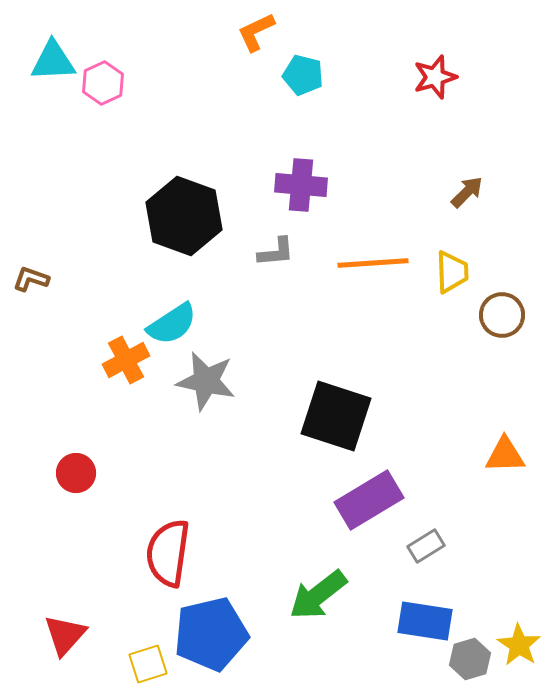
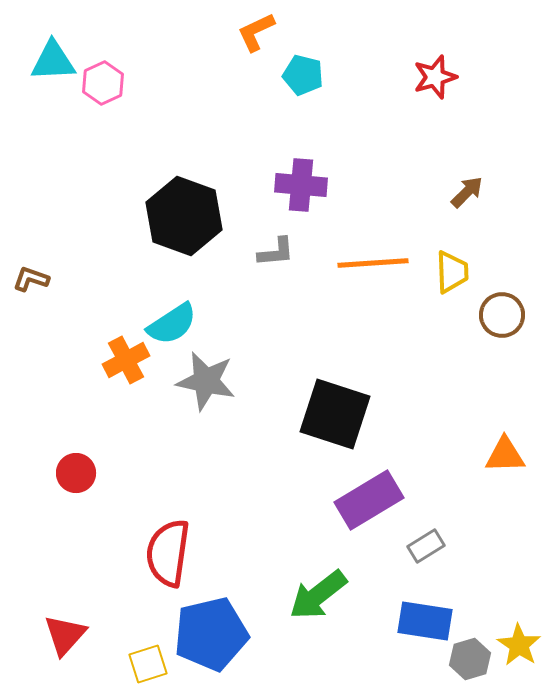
black square: moved 1 px left, 2 px up
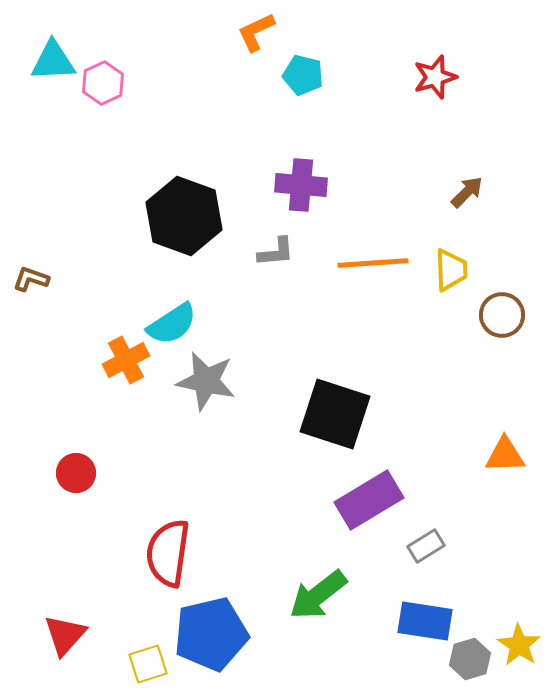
yellow trapezoid: moved 1 px left, 2 px up
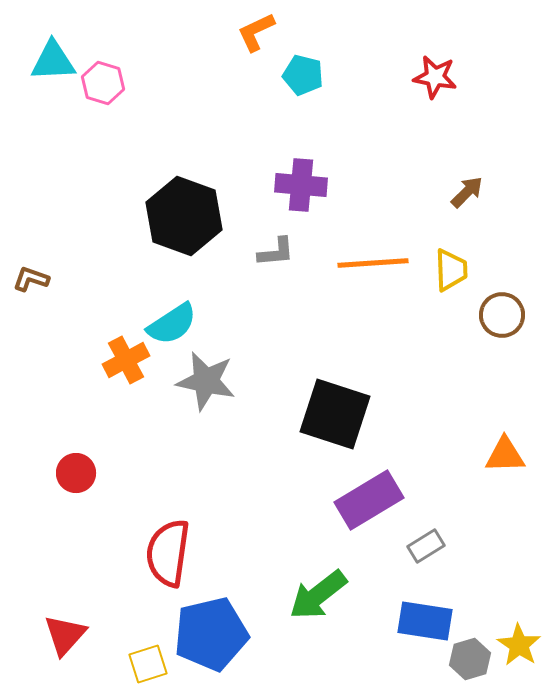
red star: rotated 27 degrees clockwise
pink hexagon: rotated 18 degrees counterclockwise
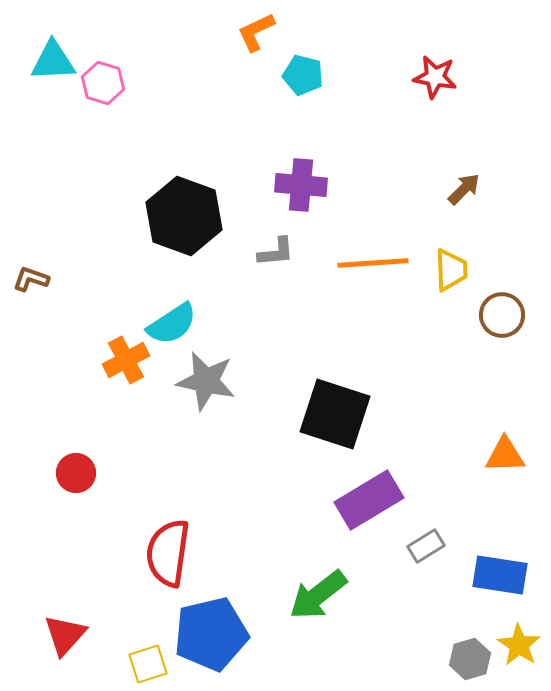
brown arrow: moved 3 px left, 3 px up
blue rectangle: moved 75 px right, 46 px up
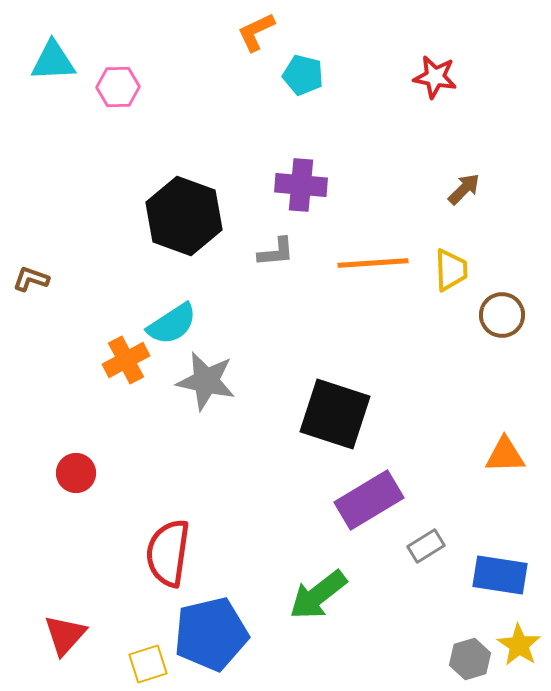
pink hexagon: moved 15 px right, 4 px down; rotated 18 degrees counterclockwise
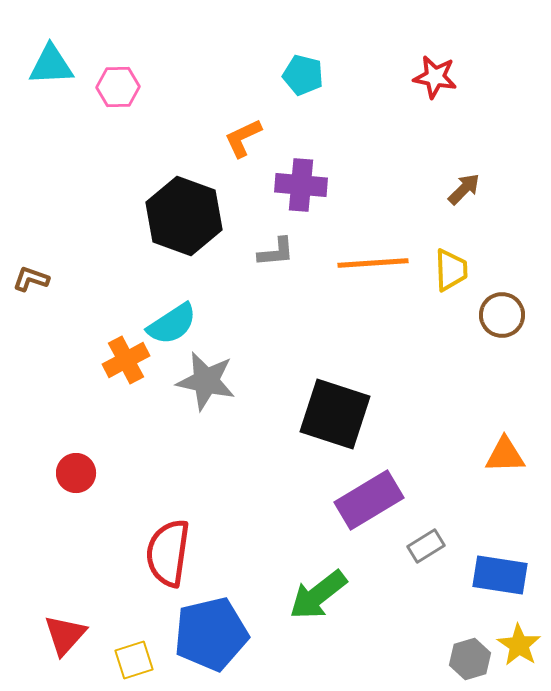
orange L-shape: moved 13 px left, 106 px down
cyan triangle: moved 2 px left, 4 px down
yellow square: moved 14 px left, 4 px up
